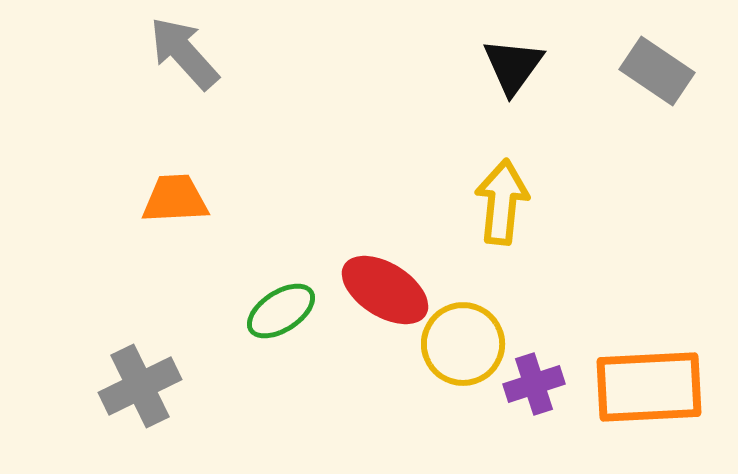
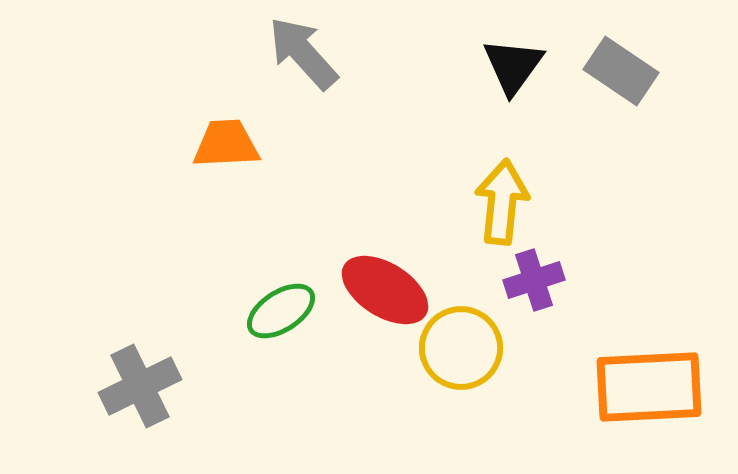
gray arrow: moved 119 px right
gray rectangle: moved 36 px left
orange trapezoid: moved 51 px right, 55 px up
yellow circle: moved 2 px left, 4 px down
purple cross: moved 104 px up
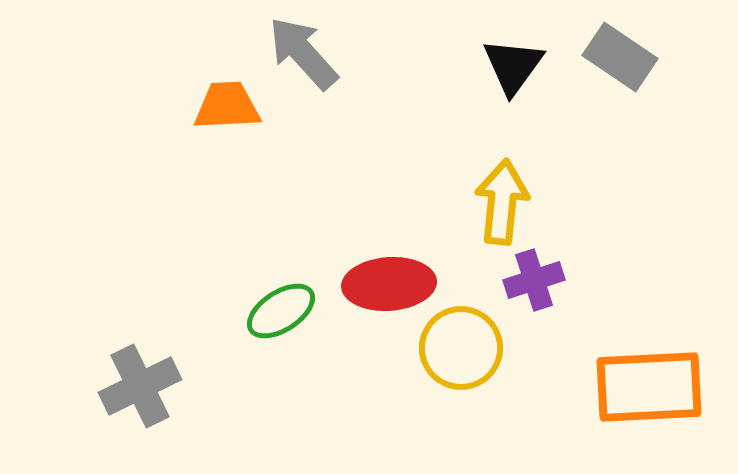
gray rectangle: moved 1 px left, 14 px up
orange trapezoid: moved 1 px right, 38 px up
red ellipse: moved 4 px right, 6 px up; rotated 36 degrees counterclockwise
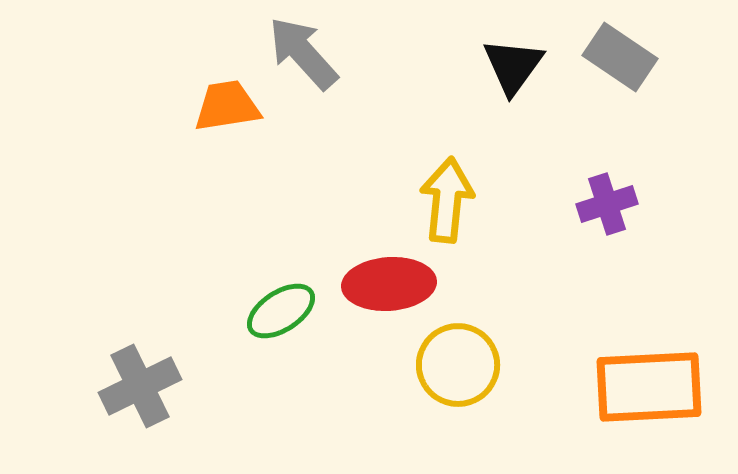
orange trapezoid: rotated 6 degrees counterclockwise
yellow arrow: moved 55 px left, 2 px up
purple cross: moved 73 px right, 76 px up
yellow circle: moved 3 px left, 17 px down
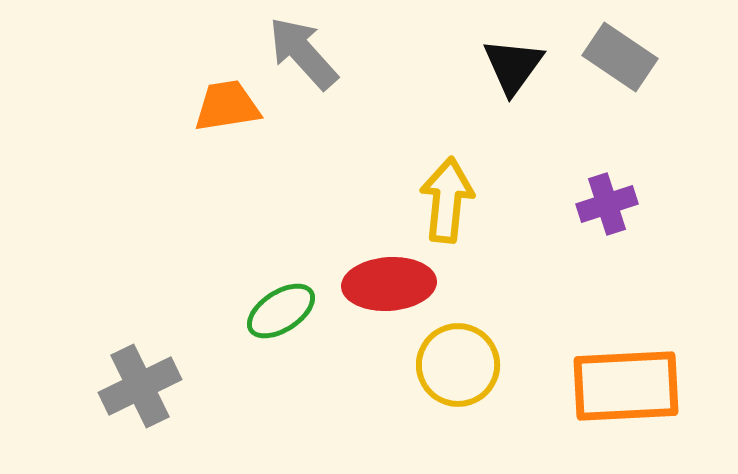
orange rectangle: moved 23 px left, 1 px up
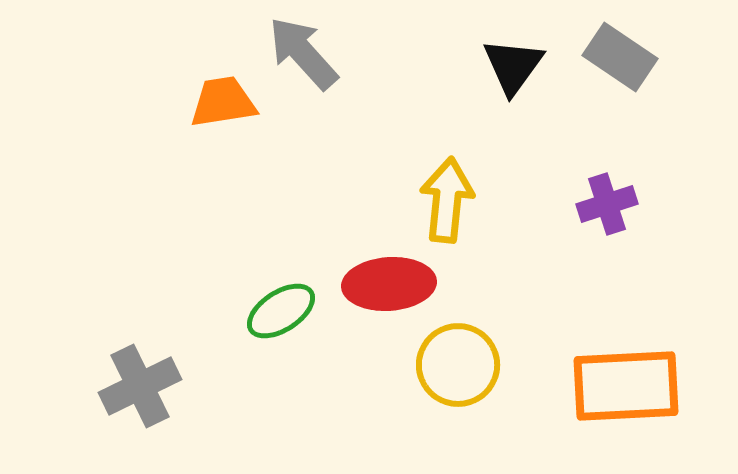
orange trapezoid: moved 4 px left, 4 px up
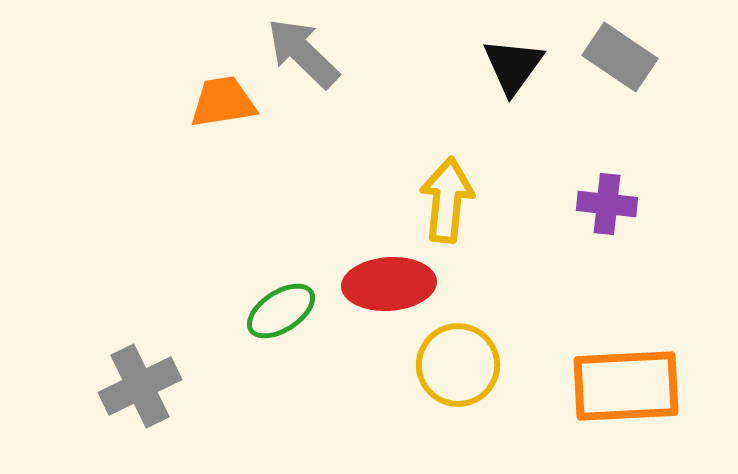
gray arrow: rotated 4 degrees counterclockwise
purple cross: rotated 24 degrees clockwise
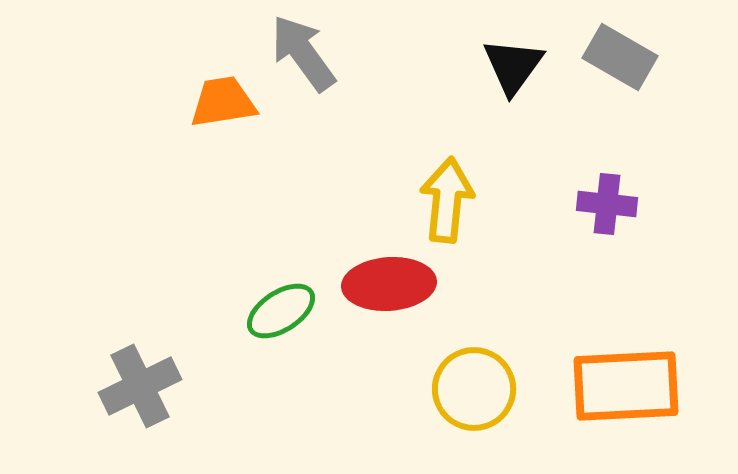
gray arrow: rotated 10 degrees clockwise
gray rectangle: rotated 4 degrees counterclockwise
yellow circle: moved 16 px right, 24 px down
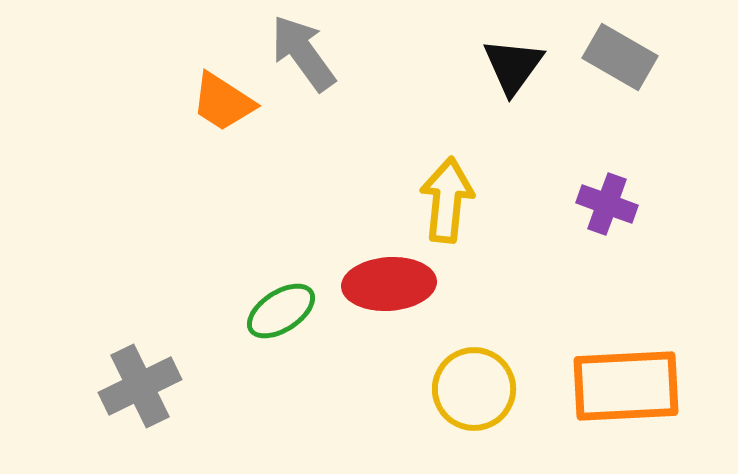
orange trapezoid: rotated 138 degrees counterclockwise
purple cross: rotated 14 degrees clockwise
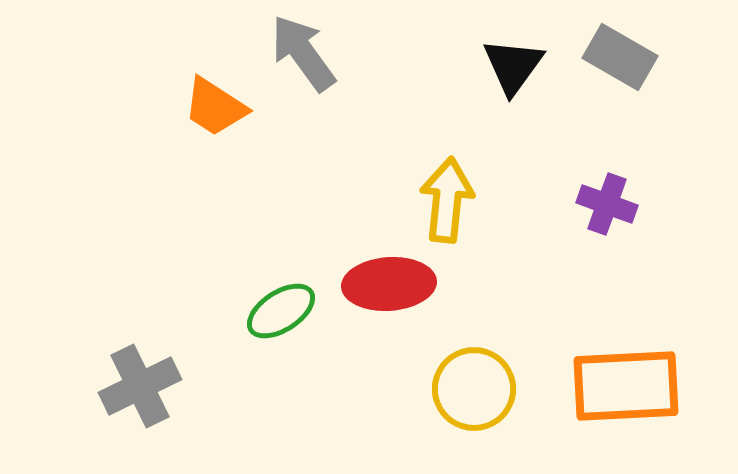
orange trapezoid: moved 8 px left, 5 px down
